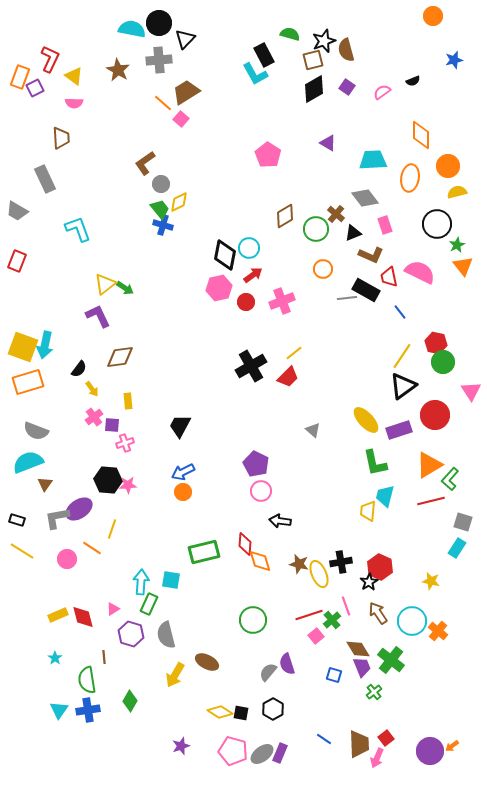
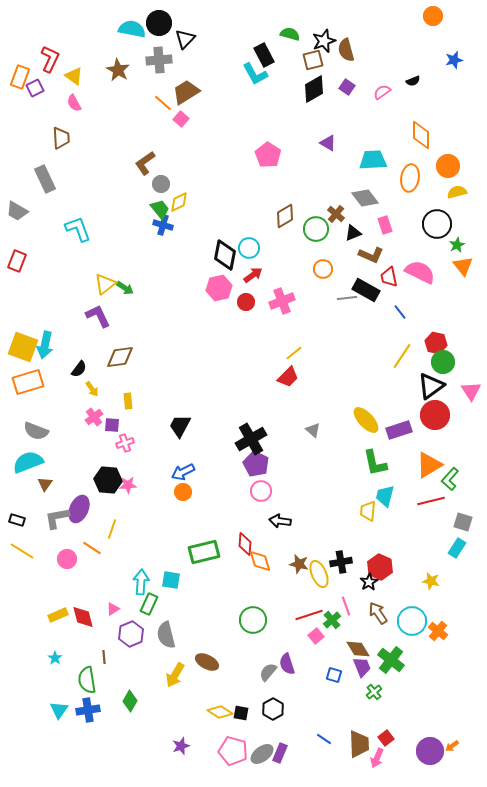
pink semicircle at (74, 103): rotated 60 degrees clockwise
black cross at (251, 366): moved 73 px down
black triangle at (403, 386): moved 28 px right
purple ellipse at (79, 509): rotated 32 degrees counterclockwise
purple hexagon at (131, 634): rotated 20 degrees clockwise
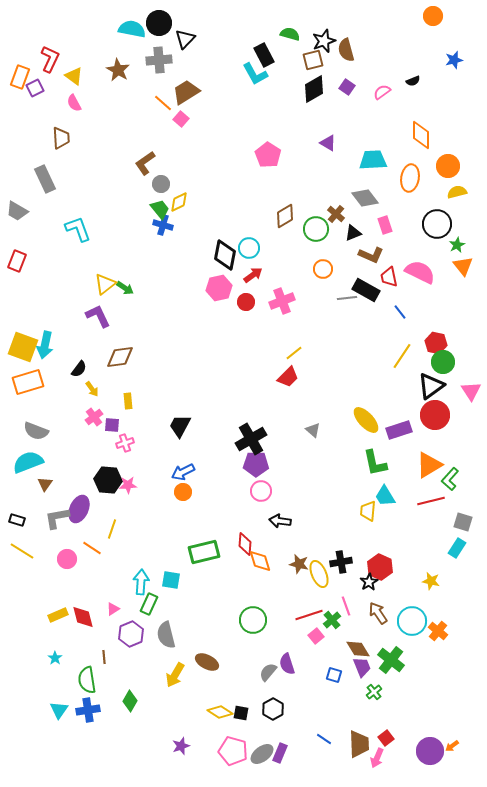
purple pentagon at (256, 464): rotated 25 degrees counterclockwise
cyan trapezoid at (385, 496): rotated 45 degrees counterclockwise
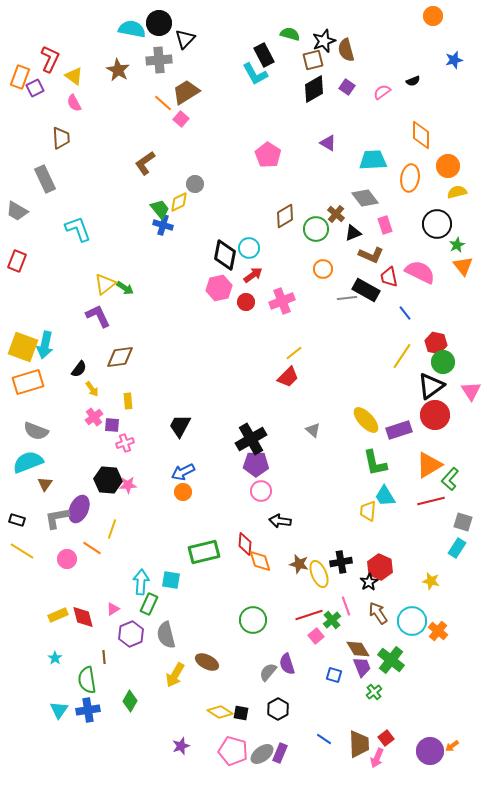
gray circle at (161, 184): moved 34 px right
blue line at (400, 312): moved 5 px right, 1 px down
black hexagon at (273, 709): moved 5 px right
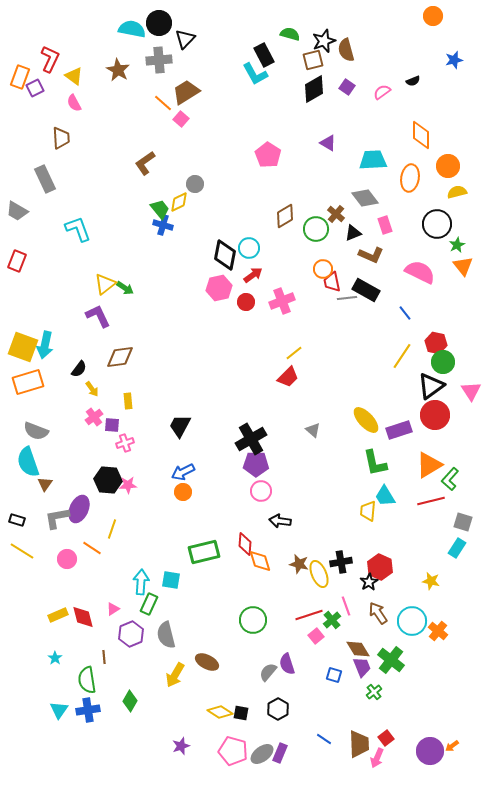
red trapezoid at (389, 277): moved 57 px left, 5 px down
cyan semicircle at (28, 462): rotated 88 degrees counterclockwise
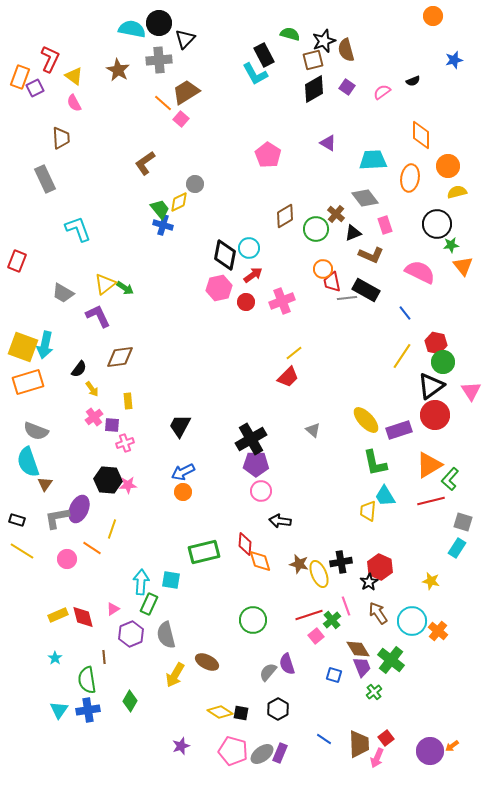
gray trapezoid at (17, 211): moved 46 px right, 82 px down
green star at (457, 245): moved 6 px left; rotated 21 degrees clockwise
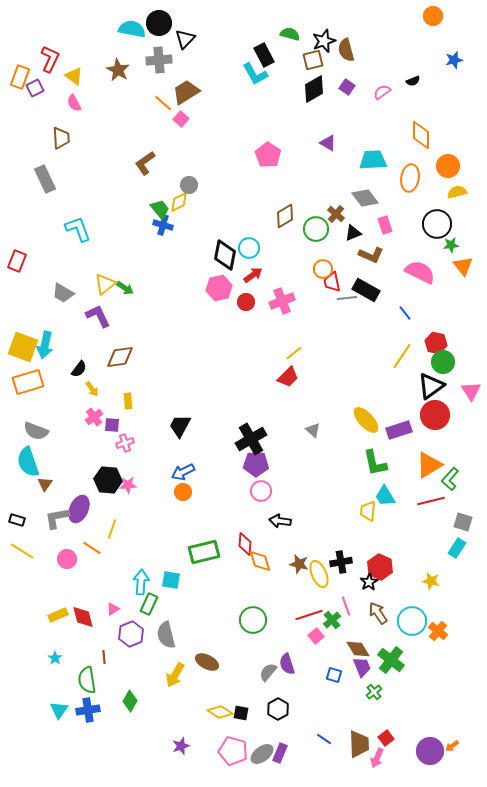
gray circle at (195, 184): moved 6 px left, 1 px down
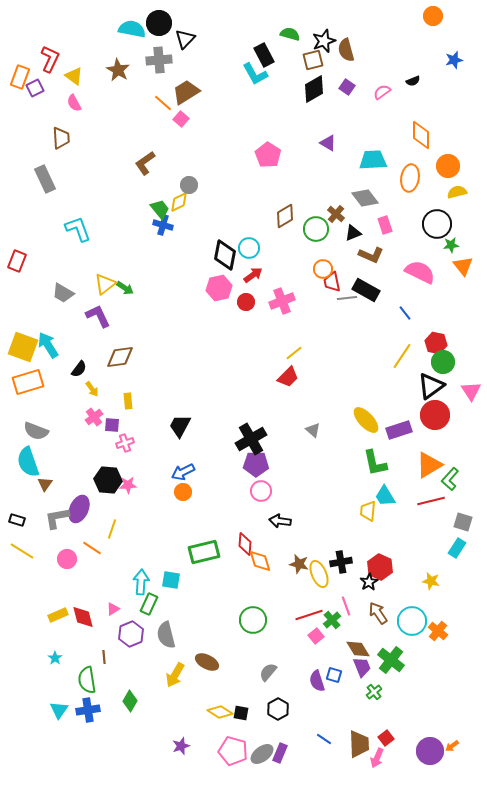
cyan arrow at (45, 345): moved 3 px right; rotated 136 degrees clockwise
purple semicircle at (287, 664): moved 30 px right, 17 px down
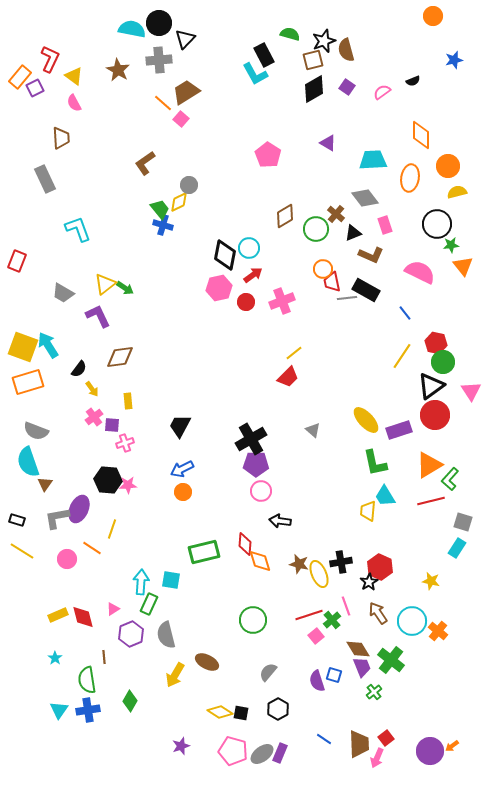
orange rectangle at (20, 77): rotated 20 degrees clockwise
blue arrow at (183, 472): moved 1 px left, 3 px up
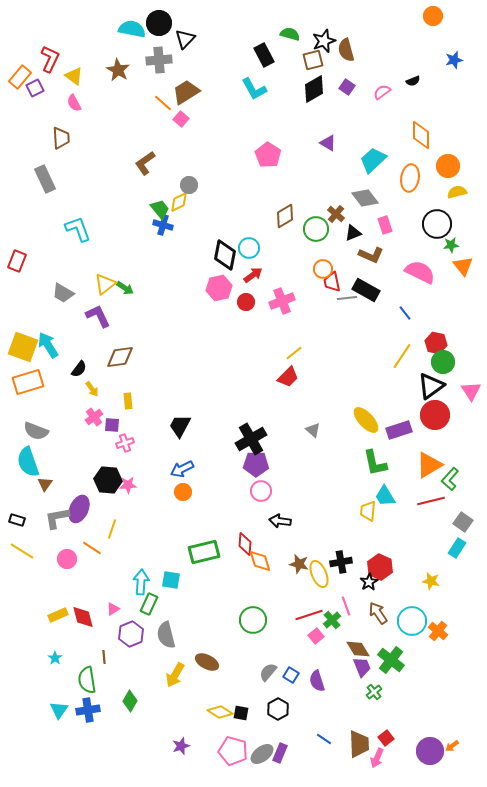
cyan L-shape at (255, 74): moved 1 px left, 15 px down
cyan trapezoid at (373, 160): rotated 40 degrees counterclockwise
gray square at (463, 522): rotated 18 degrees clockwise
blue square at (334, 675): moved 43 px left; rotated 14 degrees clockwise
